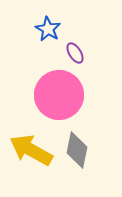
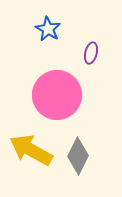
purple ellipse: moved 16 px right; rotated 45 degrees clockwise
pink circle: moved 2 px left
gray diamond: moved 1 px right, 6 px down; rotated 15 degrees clockwise
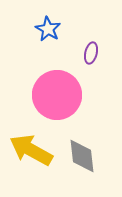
gray diamond: moved 4 px right; rotated 33 degrees counterclockwise
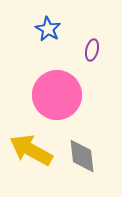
purple ellipse: moved 1 px right, 3 px up
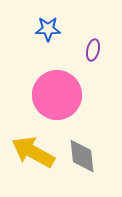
blue star: rotated 30 degrees counterclockwise
purple ellipse: moved 1 px right
yellow arrow: moved 2 px right, 2 px down
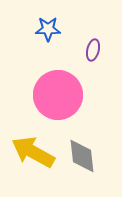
pink circle: moved 1 px right
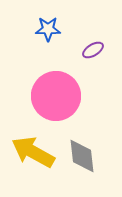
purple ellipse: rotated 45 degrees clockwise
pink circle: moved 2 px left, 1 px down
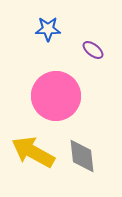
purple ellipse: rotated 70 degrees clockwise
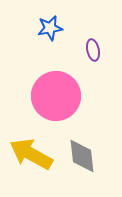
blue star: moved 2 px right, 1 px up; rotated 10 degrees counterclockwise
purple ellipse: rotated 40 degrees clockwise
yellow arrow: moved 2 px left, 2 px down
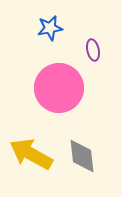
pink circle: moved 3 px right, 8 px up
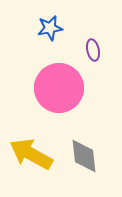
gray diamond: moved 2 px right
